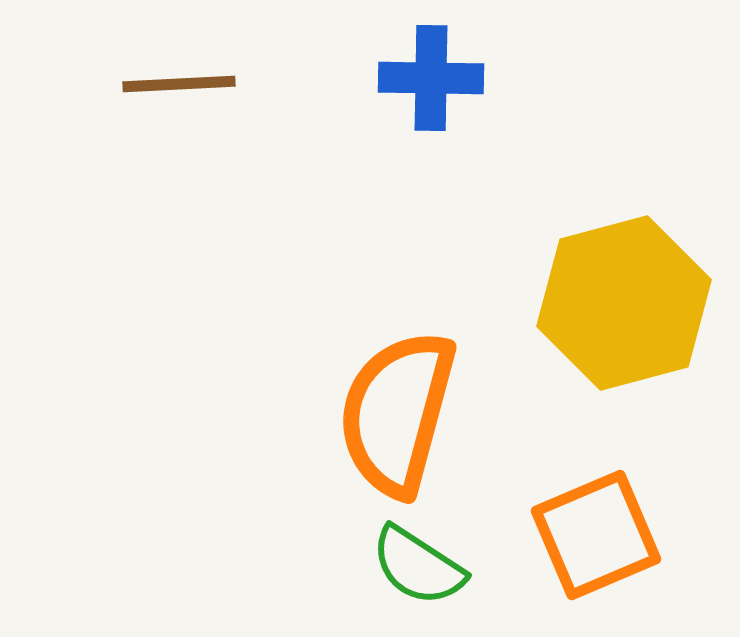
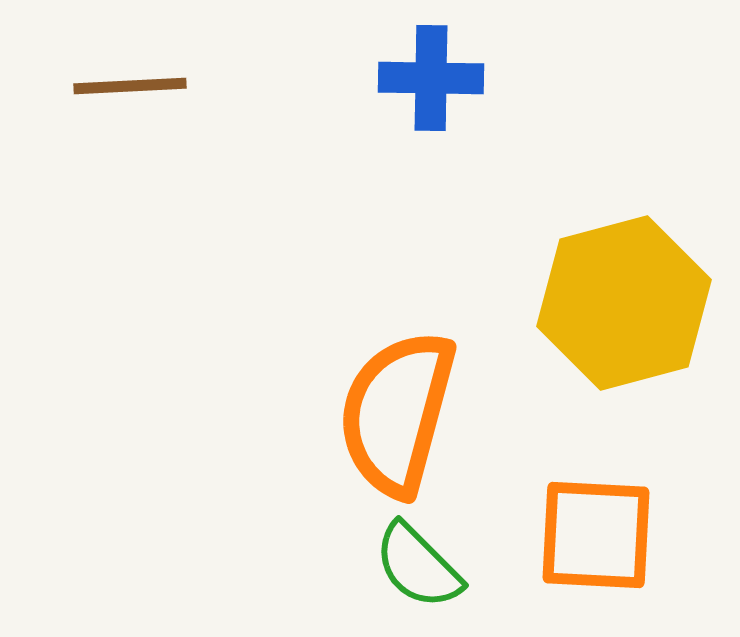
brown line: moved 49 px left, 2 px down
orange square: rotated 26 degrees clockwise
green semicircle: rotated 12 degrees clockwise
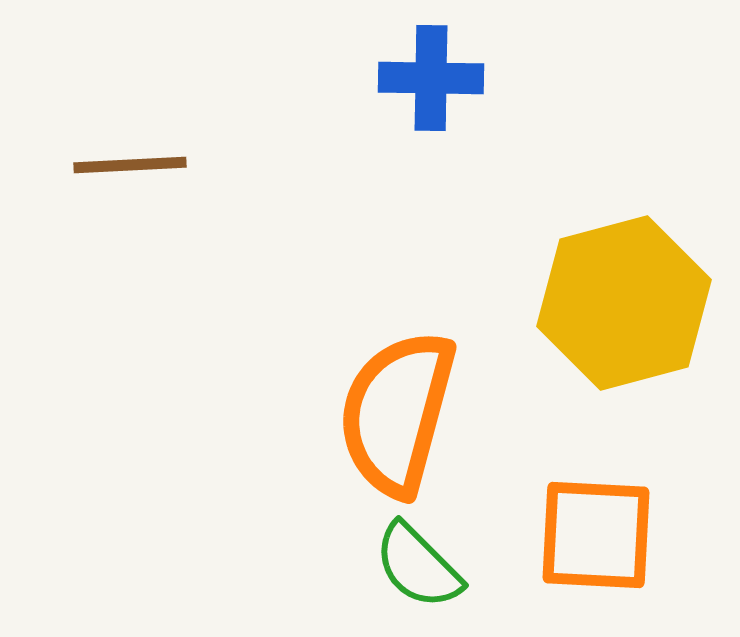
brown line: moved 79 px down
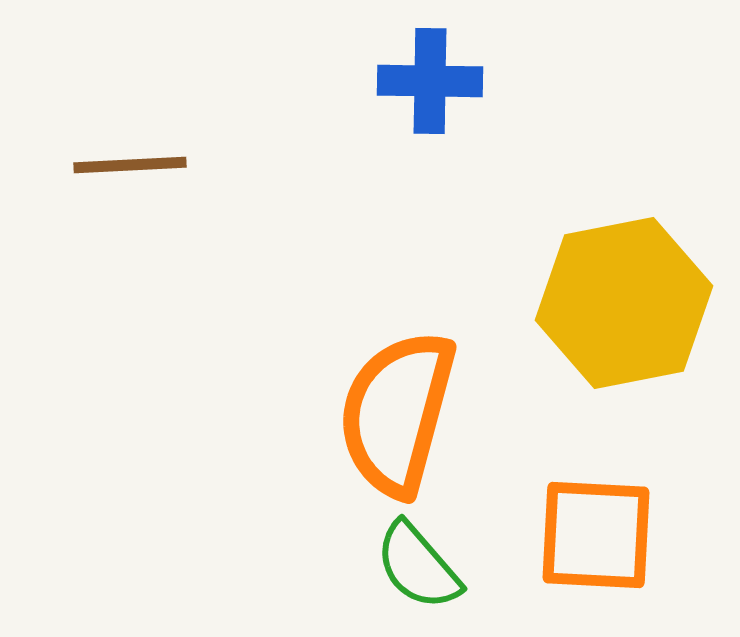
blue cross: moved 1 px left, 3 px down
yellow hexagon: rotated 4 degrees clockwise
green semicircle: rotated 4 degrees clockwise
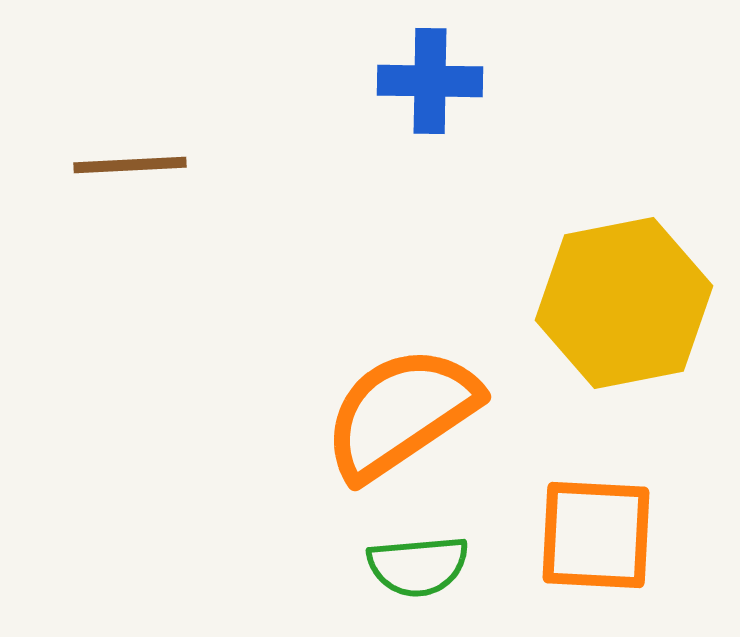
orange semicircle: moved 4 px right; rotated 41 degrees clockwise
green semicircle: rotated 54 degrees counterclockwise
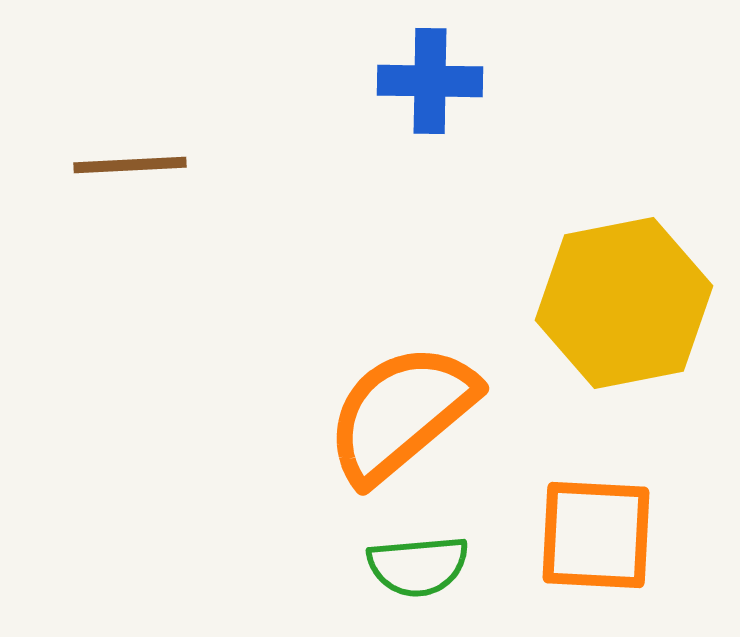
orange semicircle: rotated 6 degrees counterclockwise
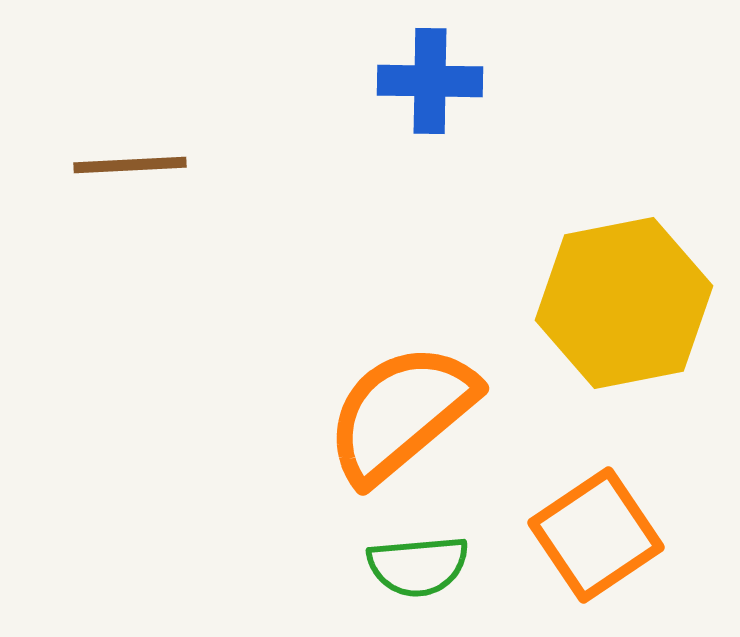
orange square: rotated 37 degrees counterclockwise
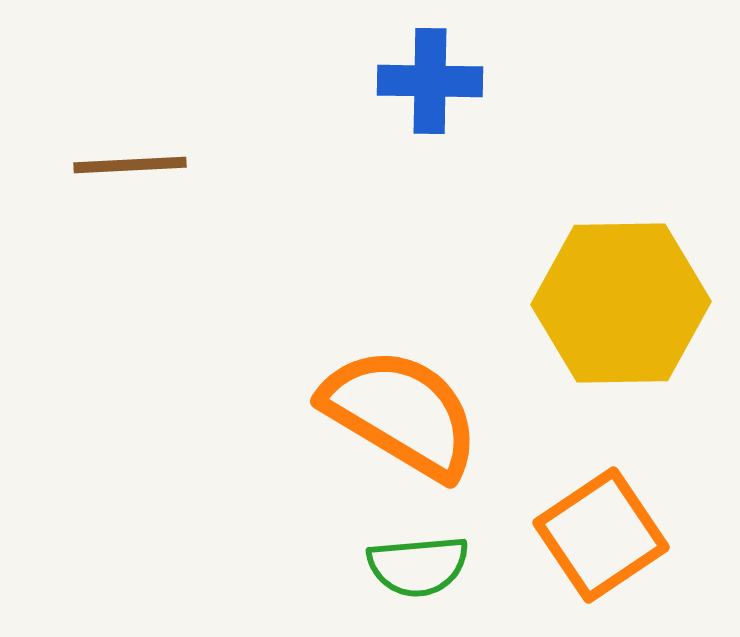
yellow hexagon: moved 3 px left; rotated 10 degrees clockwise
orange semicircle: rotated 71 degrees clockwise
orange square: moved 5 px right
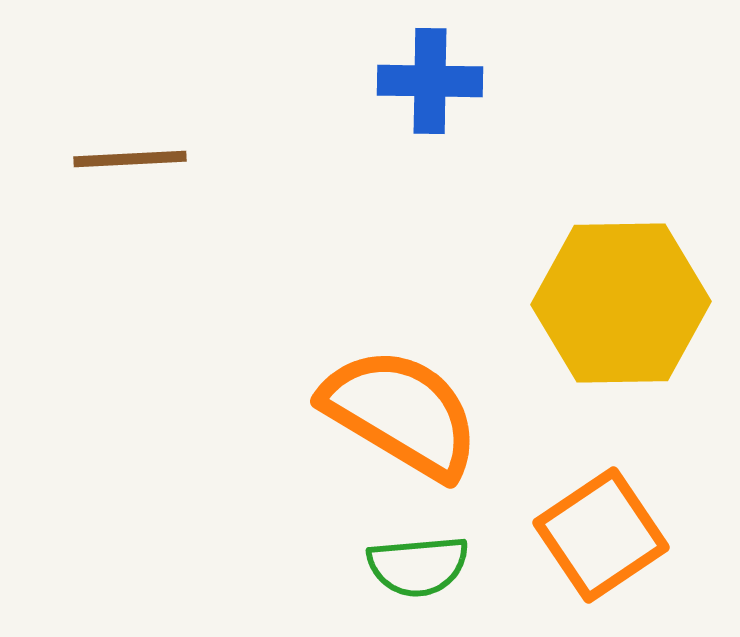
brown line: moved 6 px up
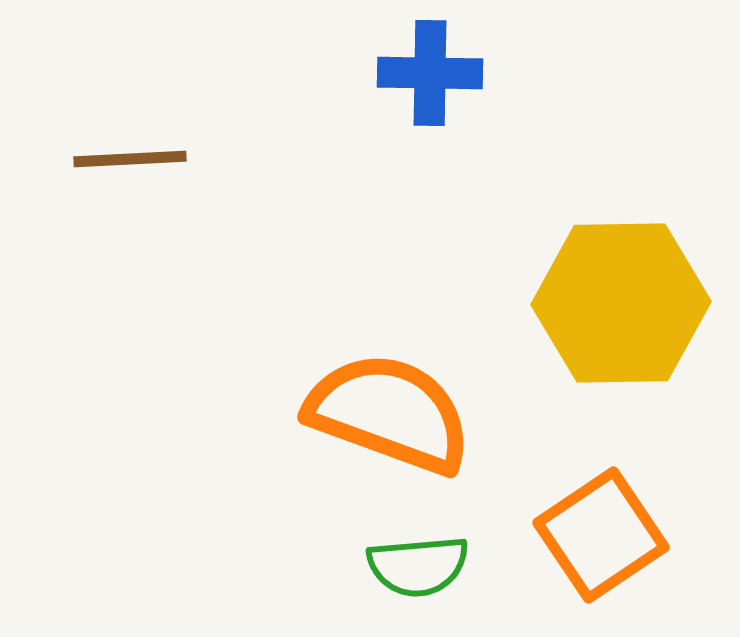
blue cross: moved 8 px up
orange semicircle: moved 12 px left; rotated 11 degrees counterclockwise
